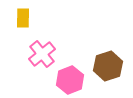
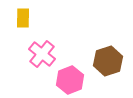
pink cross: rotated 12 degrees counterclockwise
brown hexagon: moved 5 px up
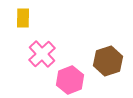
pink cross: rotated 8 degrees clockwise
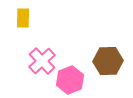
pink cross: moved 7 px down
brown hexagon: rotated 16 degrees clockwise
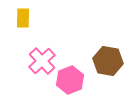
brown hexagon: rotated 12 degrees clockwise
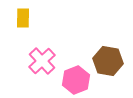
pink hexagon: moved 6 px right
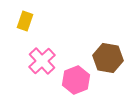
yellow rectangle: moved 2 px right, 3 px down; rotated 18 degrees clockwise
brown hexagon: moved 3 px up
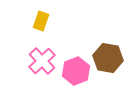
yellow rectangle: moved 16 px right
pink hexagon: moved 9 px up
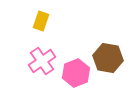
pink cross: rotated 8 degrees clockwise
pink hexagon: moved 2 px down
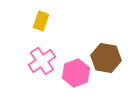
brown hexagon: moved 2 px left
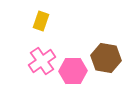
pink hexagon: moved 3 px left, 2 px up; rotated 20 degrees clockwise
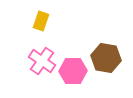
pink cross: rotated 20 degrees counterclockwise
